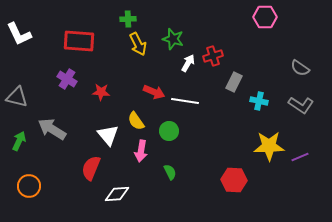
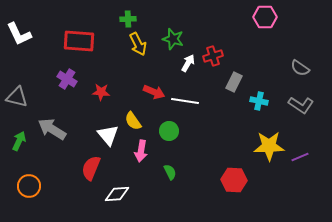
yellow semicircle: moved 3 px left
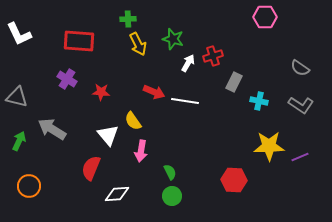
green circle: moved 3 px right, 65 px down
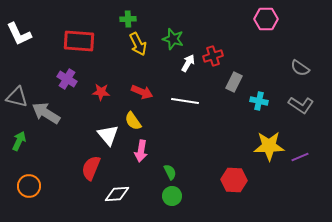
pink hexagon: moved 1 px right, 2 px down
red arrow: moved 12 px left
gray arrow: moved 6 px left, 16 px up
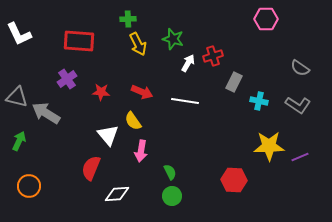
purple cross: rotated 24 degrees clockwise
gray L-shape: moved 3 px left
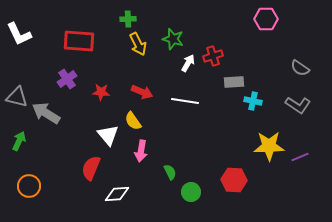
gray rectangle: rotated 60 degrees clockwise
cyan cross: moved 6 px left
green circle: moved 19 px right, 4 px up
